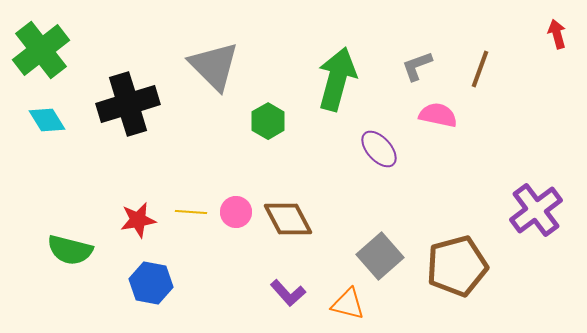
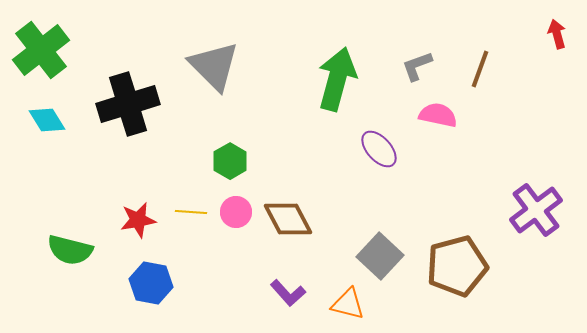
green hexagon: moved 38 px left, 40 px down
gray square: rotated 6 degrees counterclockwise
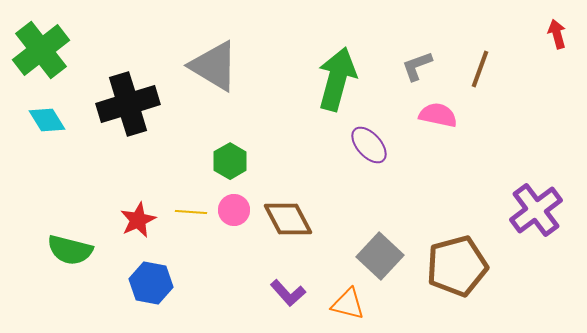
gray triangle: rotated 14 degrees counterclockwise
purple ellipse: moved 10 px left, 4 px up
pink circle: moved 2 px left, 2 px up
red star: rotated 15 degrees counterclockwise
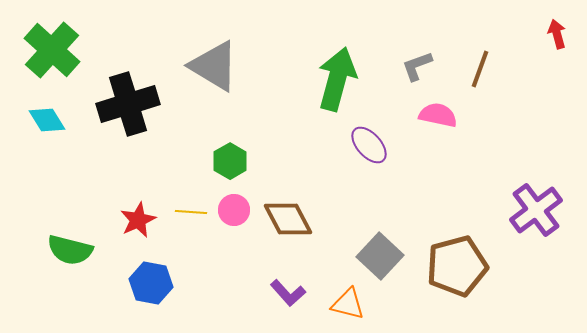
green cross: moved 11 px right; rotated 10 degrees counterclockwise
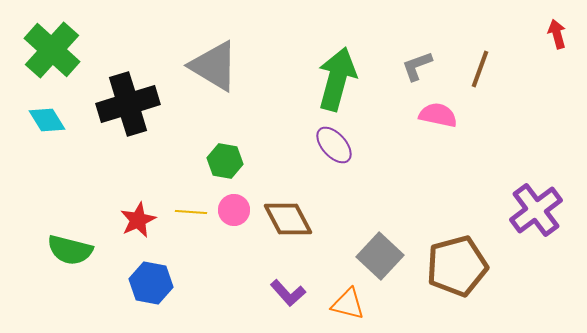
purple ellipse: moved 35 px left
green hexagon: moved 5 px left; rotated 20 degrees counterclockwise
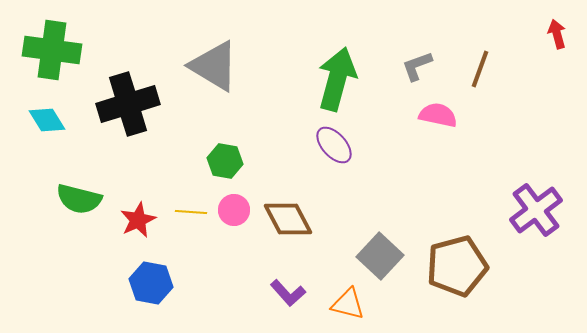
green cross: rotated 34 degrees counterclockwise
green semicircle: moved 9 px right, 51 px up
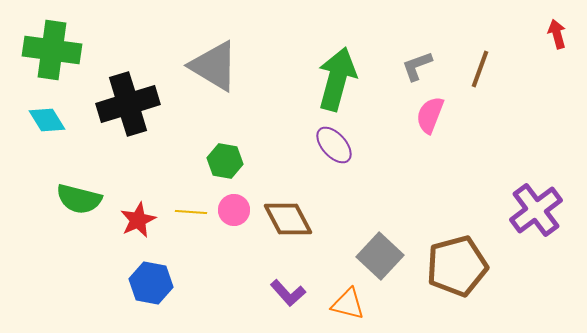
pink semicircle: moved 8 px left; rotated 81 degrees counterclockwise
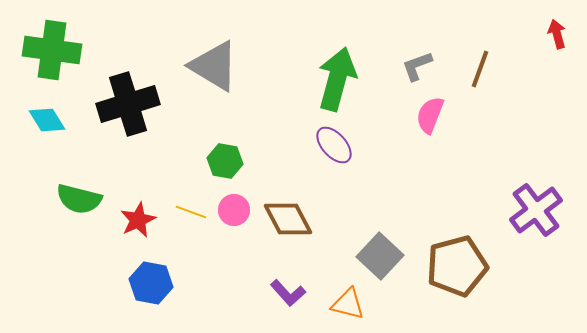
yellow line: rotated 16 degrees clockwise
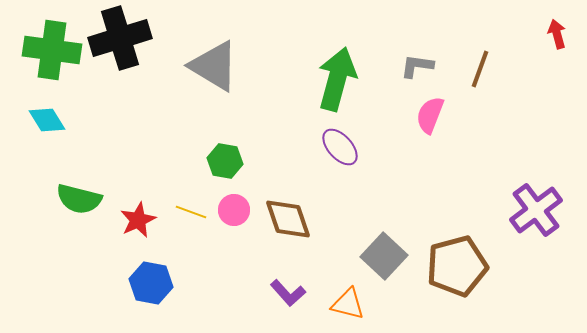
gray L-shape: rotated 28 degrees clockwise
black cross: moved 8 px left, 66 px up
purple ellipse: moved 6 px right, 2 px down
brown diamond: rotated 9 degrees clockwise
gray square: moved 4 px right
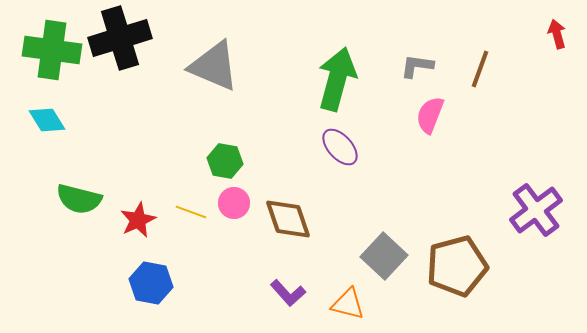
gray triangle: rotated 8 degrees counterclockwise
pink circle: moved 7 px up
